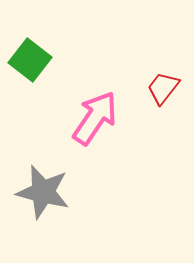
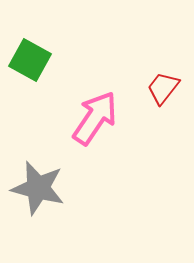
green square: rotated 9 degrees counterclockwise
gray star: moved 5 px left, 4 px up
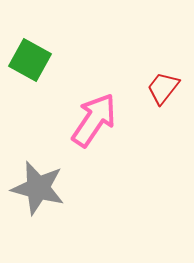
pink arrow: moved 1 px left, 2 px down
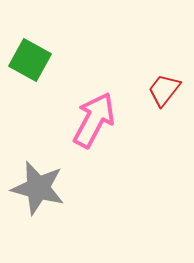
red trapezoid: moved 1 px right, 2 px down
pink arrow: rotated 6 degrees counterclockwise
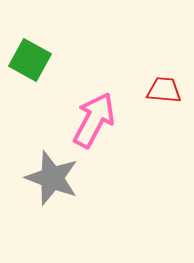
red trapezoid: rotated 57 degrees clockwise
gray star: moved 14 px right, 10 px up; rotated 6 degrees clockwise
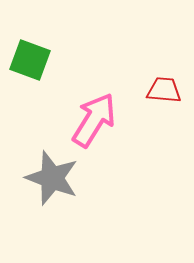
green square: rotated 9 degrees counterclockwise
pink arrow: rotated 4 degrees clockwise
